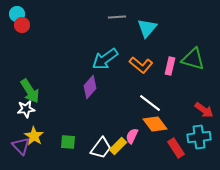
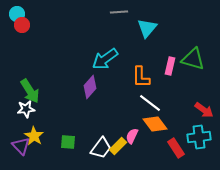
gray line: moved 2 px right, 5 px up
orange L-shape: moved 12 px down; rotated 50 degrees clockwise
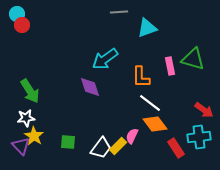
cyan triangle: rotated 30 degrees clockwise
pink rectangle: rotated 24 degrees counterclockwise
purple diamond: rotated 60 degrees counterclockwise
white star: moved 9 px down
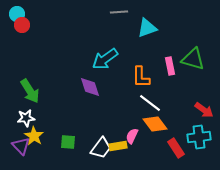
yellow rectangle: rotated 36 degrees clockwise
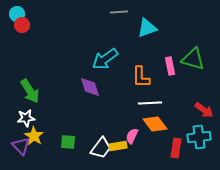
white line: rotated 40 degrees counterclockwise
red rectangle: rotated 42 degrees clockwise
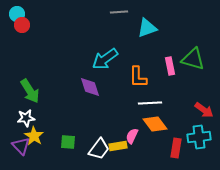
orange L-shape: moved 3 px left
white trapezoid: moved 2 px left, 1 px down
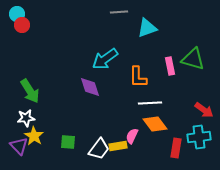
purple triangle: moved 2 px left
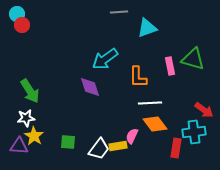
cyan cross: moved 5 px left, 5 px up
purple triangle: rotated 42 degrees counterclockwise
